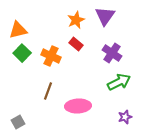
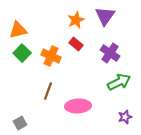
purple cross: moved 2 px left
gray square: moved 2 px right, 1 px down
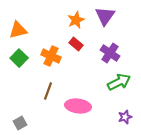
green square: moved 3 px left, 5 px down
pink ellipse: rotated 10 degrees clockwise
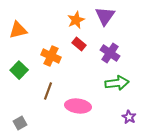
red rectangle: moved 3 px right
green square: moved 12 px down
green arrow: moved 2 px left, 1 px down; rotated 20 degrees clockwise
purple star: moved 4 px right; rotated 24 degrees counterclockwise
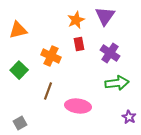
red rectangle: rotated 40 degrees clockwise
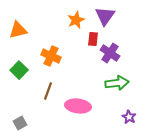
red rectangle: moved 14 px right, 5 px up; rotated 16 degrees clockwise
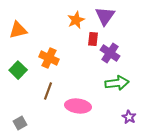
orange cross: moved 2 px left, 2 px down
green square: moved 1 px left
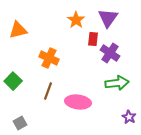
purple triangle: moved 3 px right, 2 px down
orange star: rotated 12 degrees counterclockwise
green square: moved 5 px left, 11 px down
pink ellipse: moved 4 px up
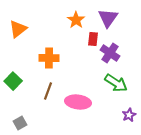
orange triangle: moved 1 px up; rotated 24 degrees counterclockwise
orange cross: rotated 24 degrees counterclockwise
green arrow: moved 1 px left; rotated 40 degrees clockwise
purple star: moved 2 px up; rotated 16 degrees clockwise
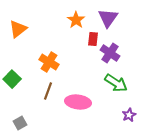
orange cross: moved 4 px down; rotated 30 degrees clockwise
green square: moved 1 px left, 2 px up
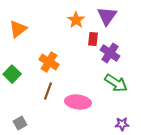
purple triangle: moved 1 px left, 2 px up
green square: moved 5 px up
purple star: moved 7 px left, 9 px down; rotated 24 degrees clockwise
